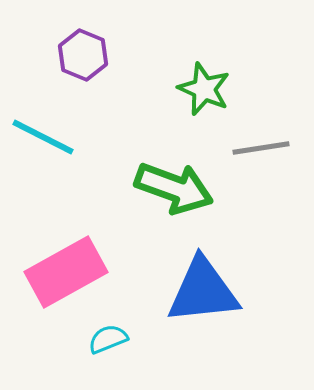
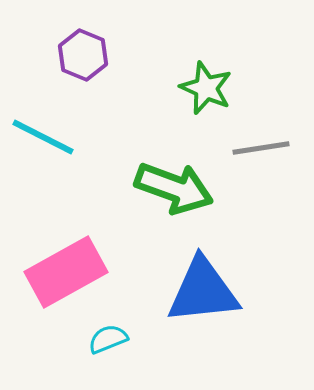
green star: moved 2 px right, 1 px up
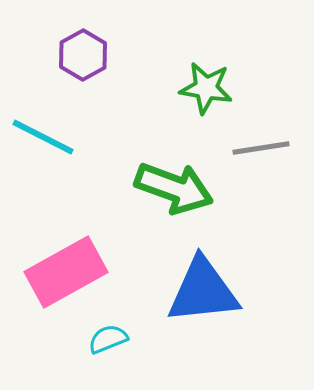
purple hexagon: rotated 9 degrees clockwise
green star: rotated 14 degrees counterclockwise
